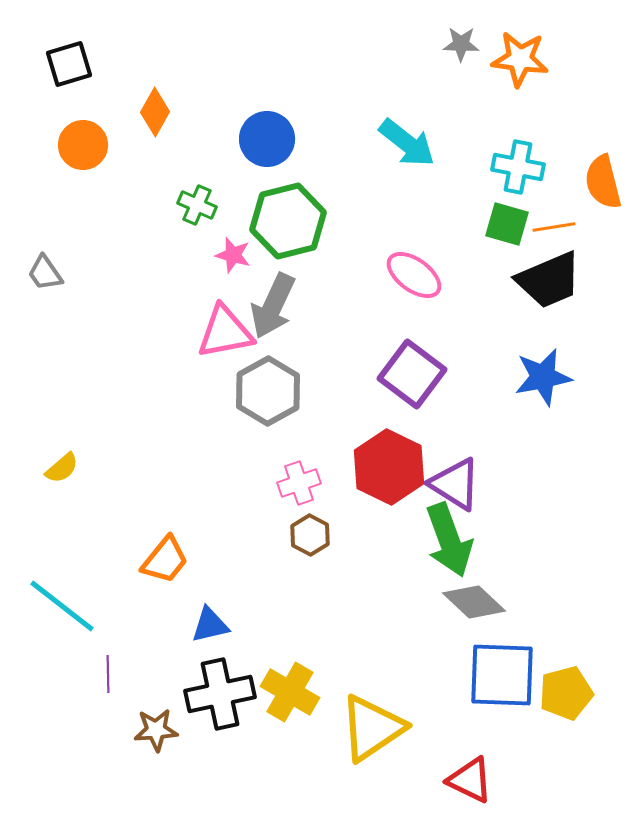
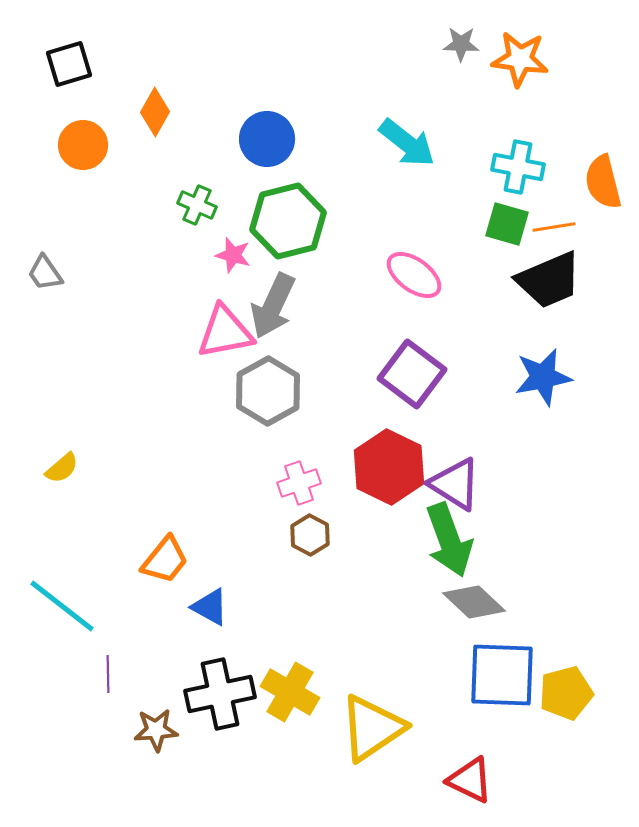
blue triangle: moved 18 px up; rotated 42 degrees clockwise
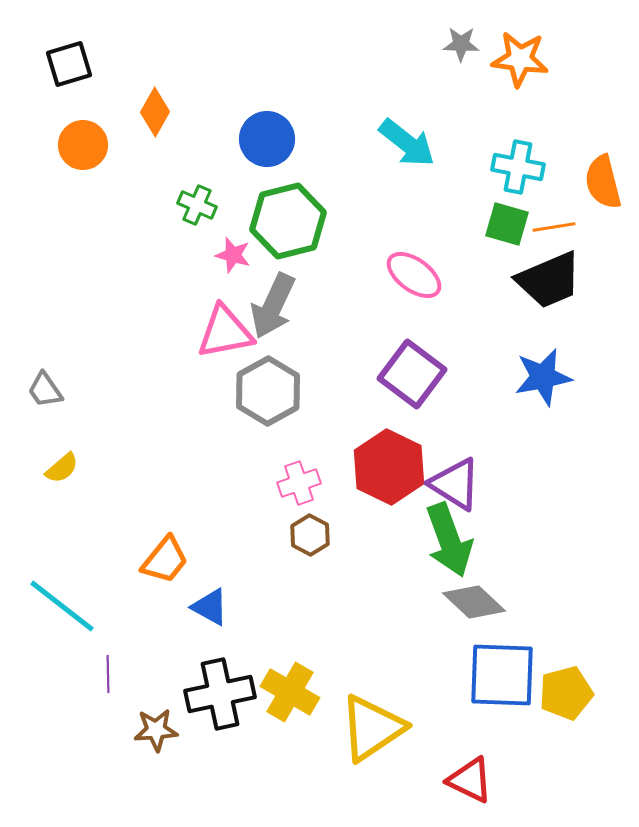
gray trapezoid: moved 117 px down
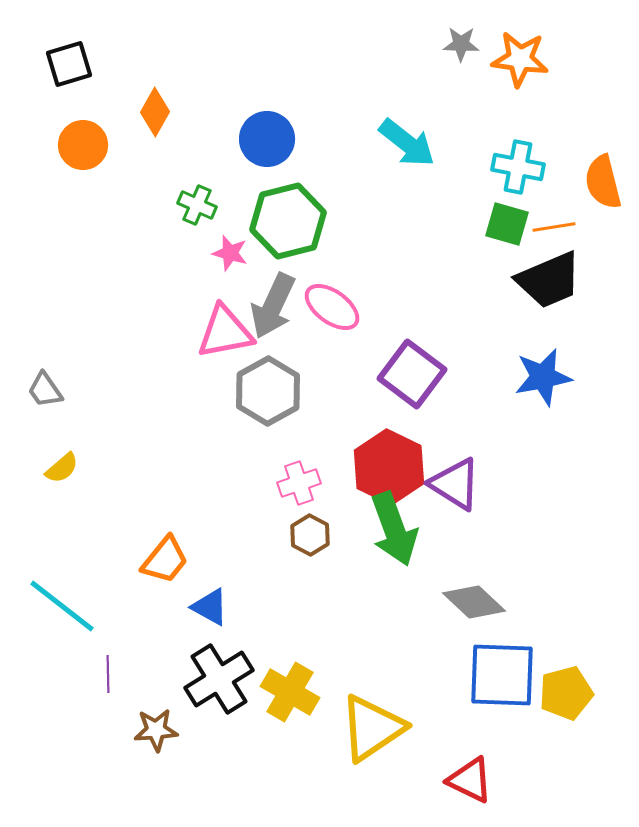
pink star: moved 3 px left, 2 px up
pink ellipse: moved 82 px left, 32 px down
green arrow: moved 55 px left, 11 px up
black cross: moved 1 px left, 15 px up; rotated 20 degrees counterclockwise
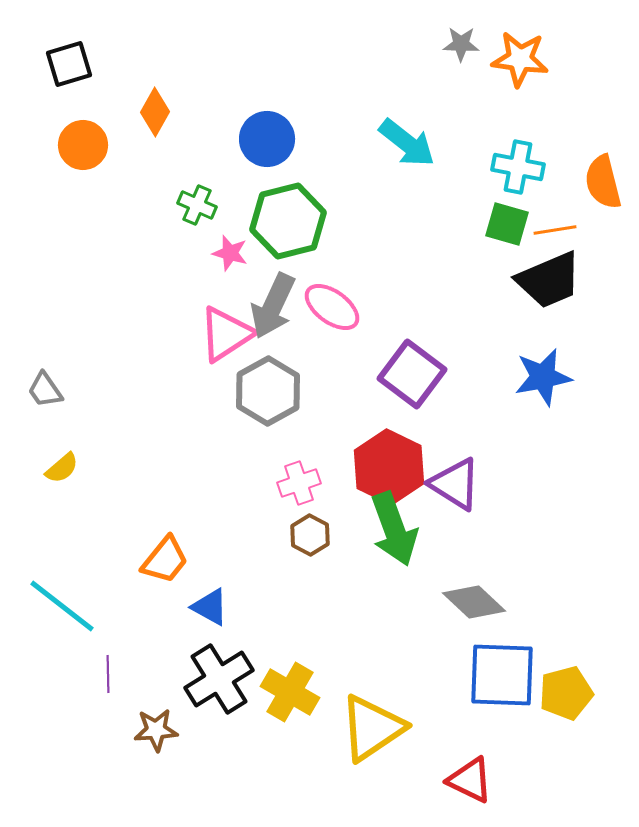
orange line: moved 1 px right, 3 px down
pink triangle: moved 1 px right, 2 px down; rotated 22 degrees counterclockwise
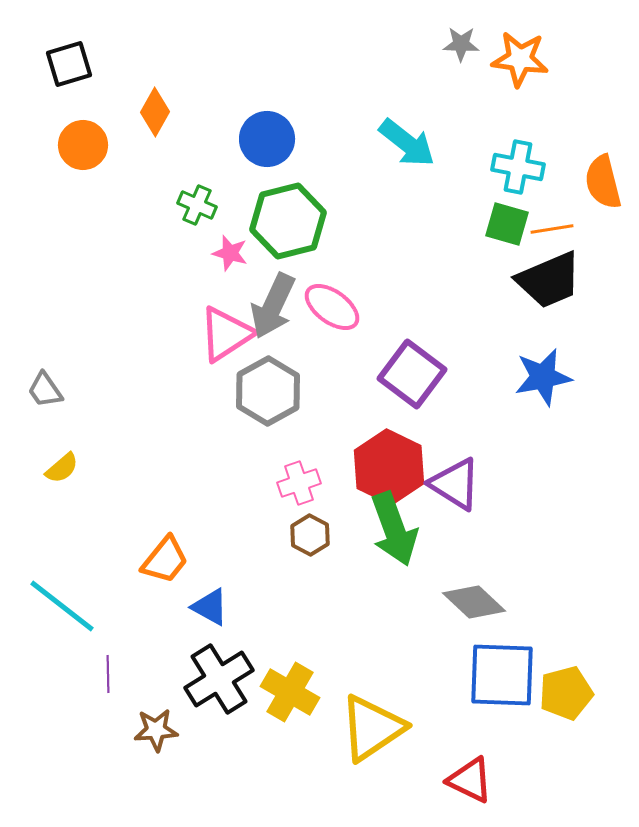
orange line: moved 3 px left, 1 px up
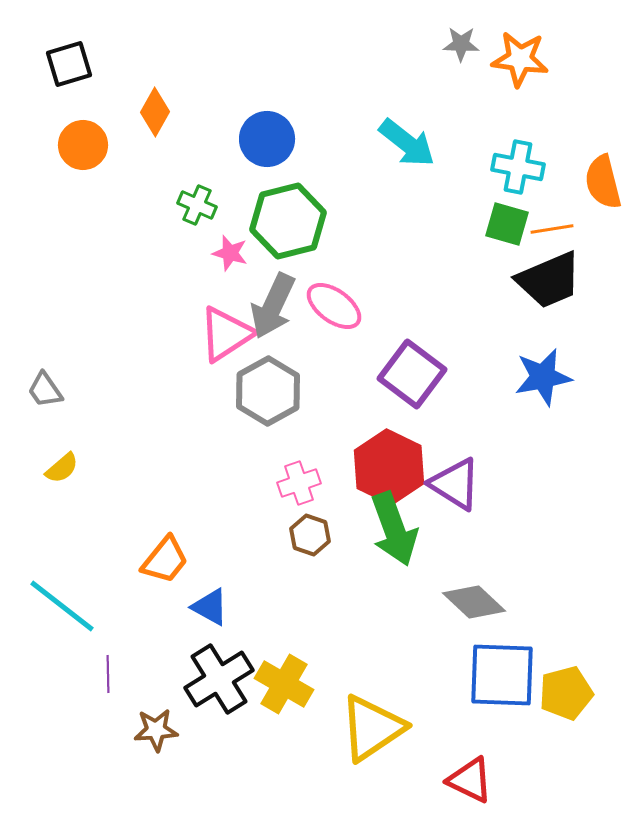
pink ellipse: moved 2 px right, 1 px up
brown hexagon: rotated 9 degrees counterclockwise
yellow cross: moved 6 px left, 8 px up
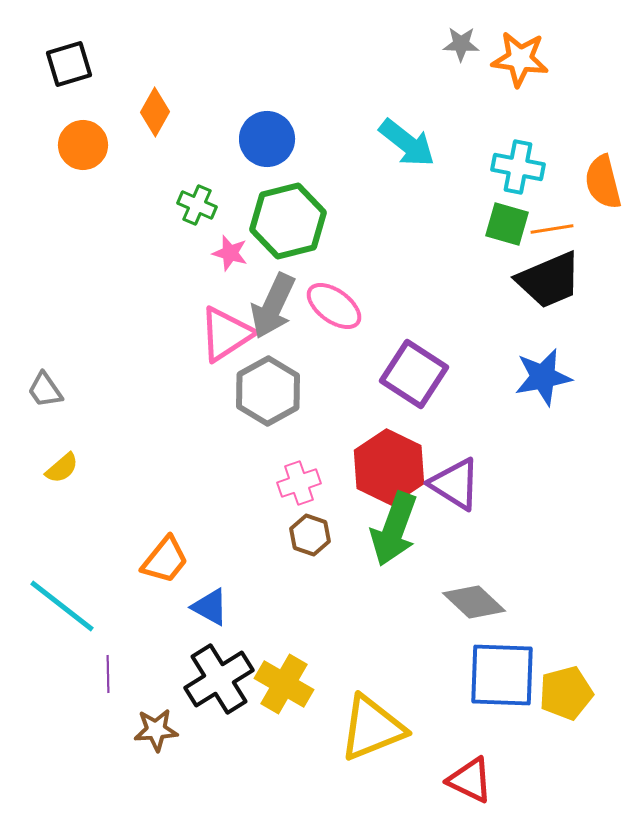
purple square: moved 2 px right; rotated 4 degrees counterclockwise
green arrow: rotated 40 degrees clockwise
yellow triangle: rotated 12 degrees clockwise
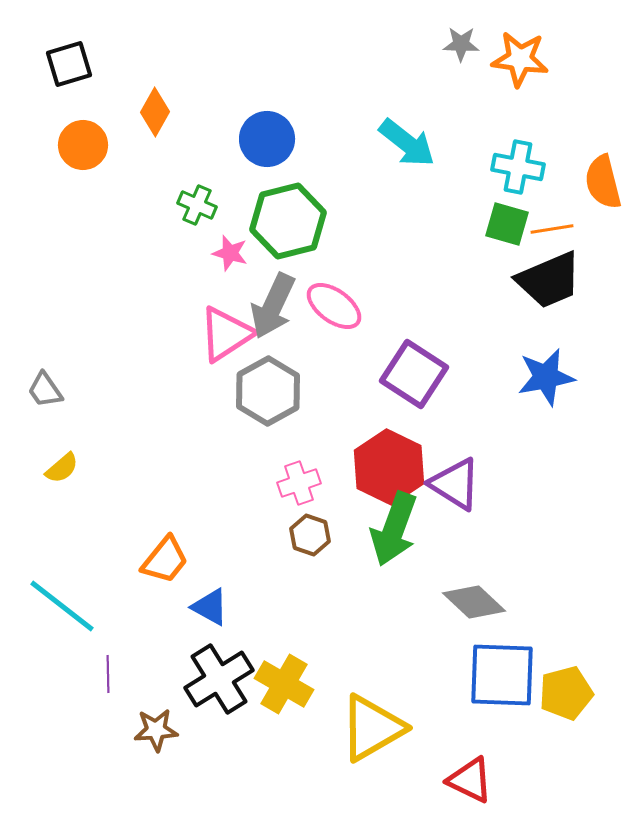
blue star: moved 3 px right
yellow triangle: rotated 8 degrees counterclockwise
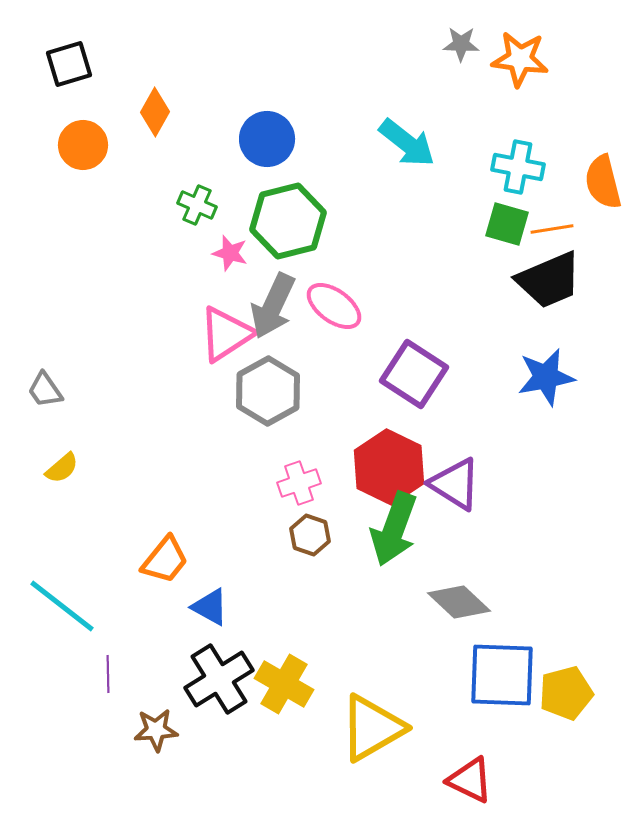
gray diamond: moved 15 px left
